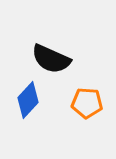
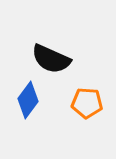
blue diamond: rotated 6 degrees counterclockwise
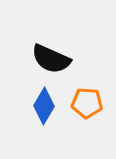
blue diamond: moved 16 px right, 6 px down; rotated 6 degrees counterclockwise
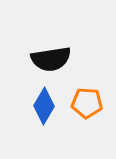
black semicircle: rotated 33 degrees counterclockwise
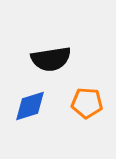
blue diamond: moved 14 px left; rotated 42 degrees clockwise
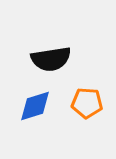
blue diamond: moved 5 px right
